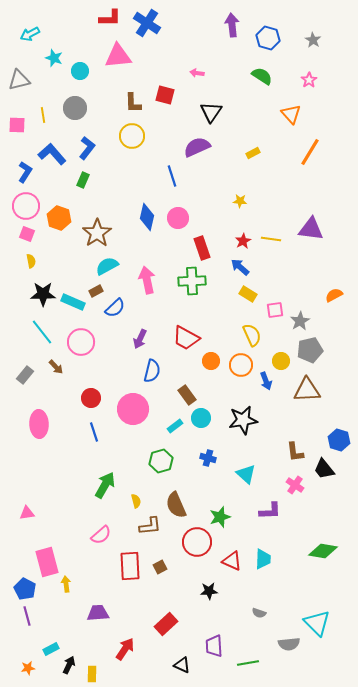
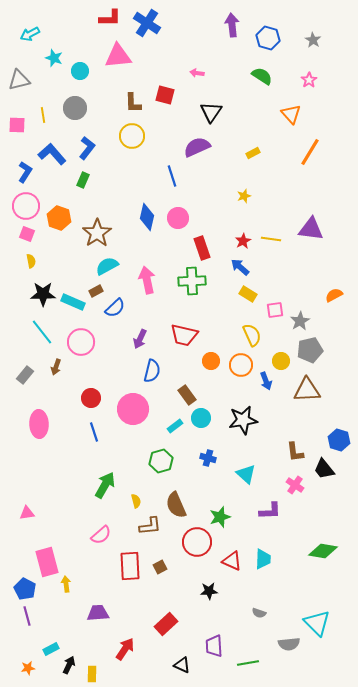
yellow star at (240, 201): moved 4 px right, 5 px up; rotated 24 degrees counterclockwise
red trapezoid at (186, 338): moved 2 px left, 3 px up; rotated 16 degrees counterclockwise
brown arrow at (56, 367): rotated 63 degrees clockwise
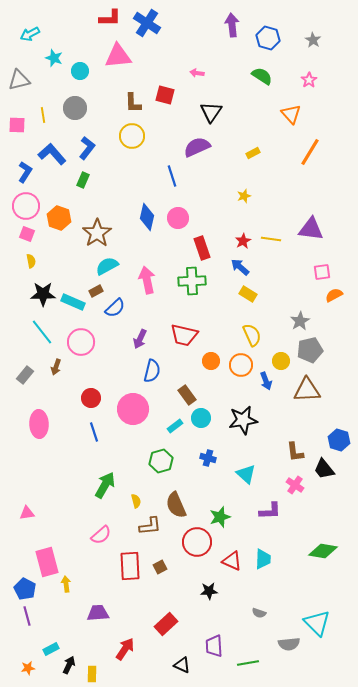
pink square at (275, 310): moved 47 px right, 38 px up
